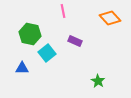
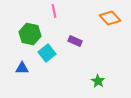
pink line: moved 9 px left
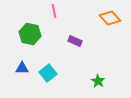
cyan square: moved 1 px right, 20 px down
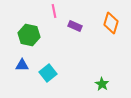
orange diamond: moved 1 px right, 5 px down; rotated 60 degrees clockwise
green hexagon: moved 1 px left, 1 px down
purple rectangle: moved 15 px up
blue triangle: moved 3 px up
green star: moved 4 px right, 3 px down
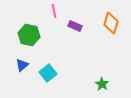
blue triangle: rotated 40 degrees counterclockwise
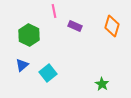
orange diamond: moved 1 px right, 3 px down
green hexagon: rotated 15 degrees clockwise
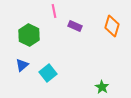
green star: moved 3 px down
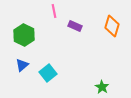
green hexagon: moved 5 px left
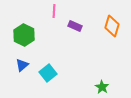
pink line: rotated 16 degrees clockwise
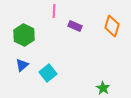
green star: moved 1 px right, 1 px down
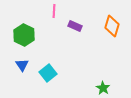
blue triangle: rotated 24 degrees counterclockwise
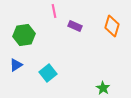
pink line: rotated 16 degrees counterclockwise
green hexagon: rotated 25 degrees clockwise
blue triangle: moved 6 px left; rotated 32 degrees clockwise
